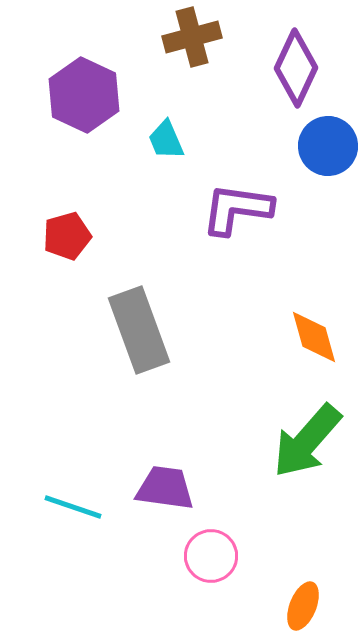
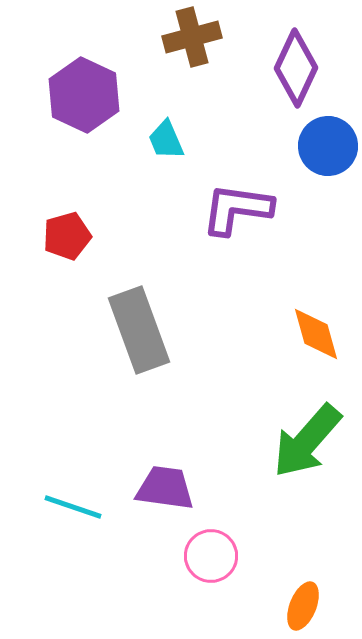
orange diamond: moved 2 px right, 3 px up
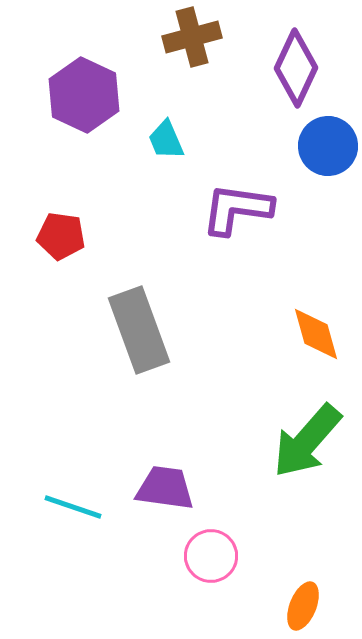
red pentagon: moved 6 px left; rotated 24 degrees clockwise
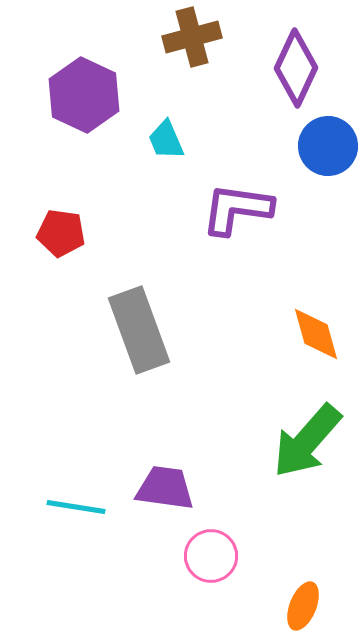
red pentagon: moved 3 px up
cyan line: moved 3 px right; rotated 10 degrees counterclockwise
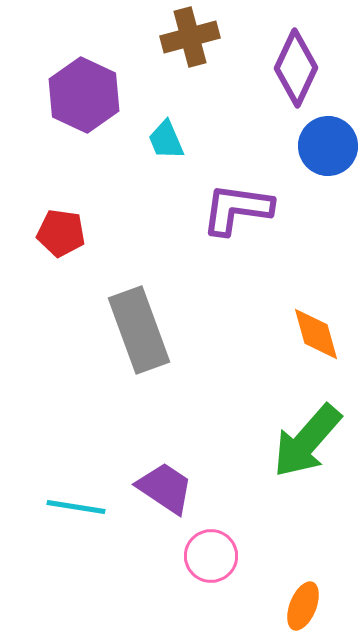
brown cross: moved 2 px left
purple trapezoid: rotated 26 degrees clockwise
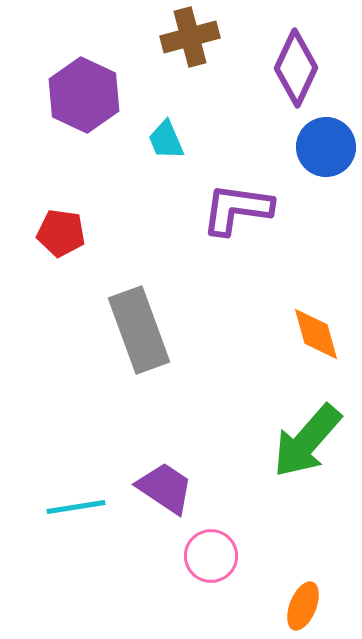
blue circle: moved 2 px left, 1 px down
cyan line: rotated 18 degrees counterclockwise
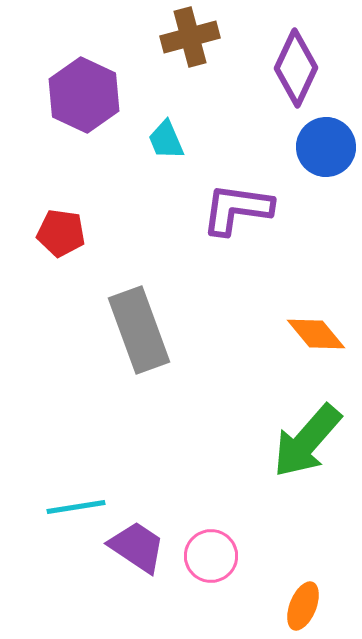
orange diamond: rotated 24 degrees counterclockwise
purple trapezoid: moved 28 px left, 59 px down
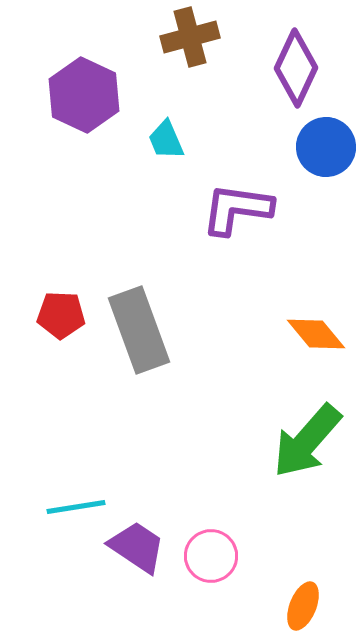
red pentagon: moved 82 px down; rotated 6 degrees counterclockwise
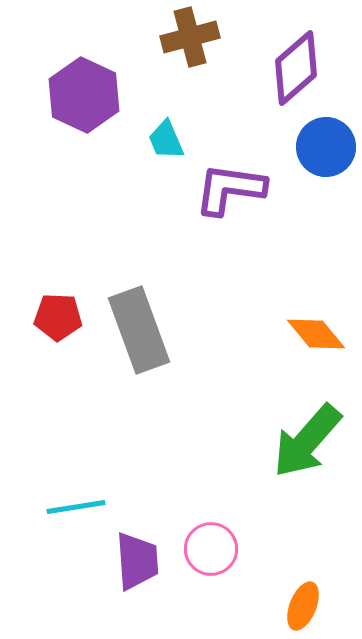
purple diamond: rotated 24 degrees clockwise
purple L-shape: moved 7 px left, 20 px up
red pentagon: moved 3 px left, 2 px down
purple trapezoid: moved 14 px down; rotated 52 degrees clockwise
pink circle: moved 7 px up
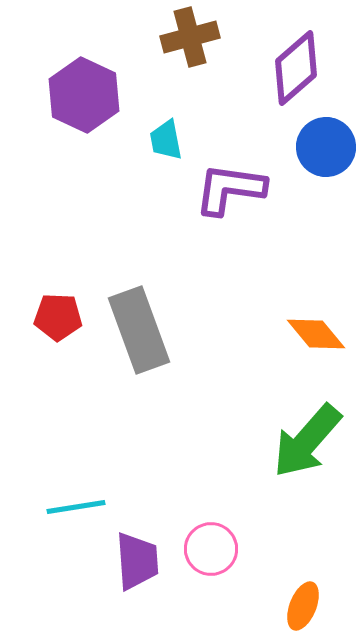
cyan trapezoid: rotated 12 degrees clockwise
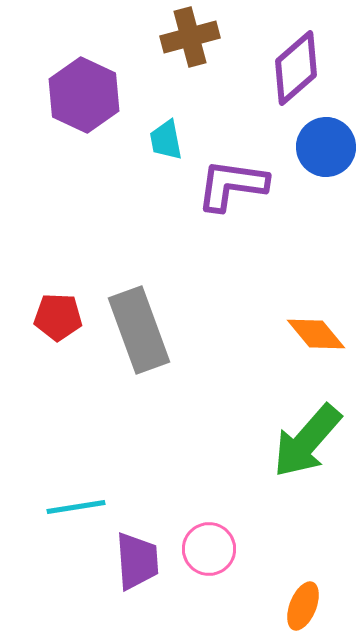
purple L-shape: moved 2 px right, 4 px up
pink circle: moved 2 px left
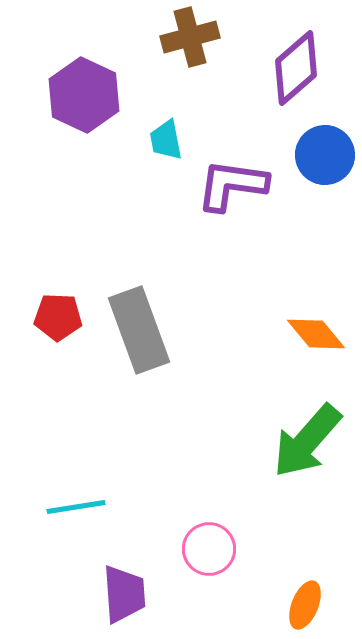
blue circle: moved 1 px left, 8 px down
purple trapezoid: moved 13 px left, 33 px down
orange ellipse: moved 2 px right, 1 px up
